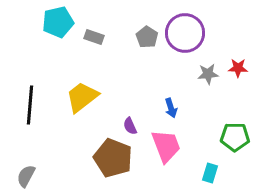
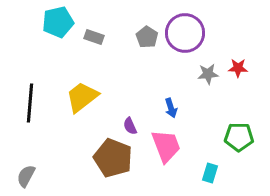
black line: moved 2 px up
green pentagon: moved 4 px right
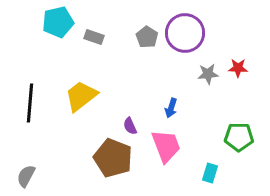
yellow trapezoid: moved 1 px left, 1 px up
blue arrow: rotated 36 degrees clockwise
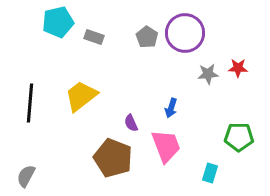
purple semicircle: moved 1 px right, 3 px up
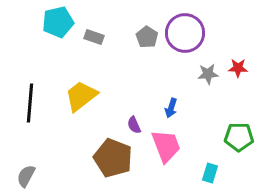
purple semicircle: moved 3 px right, 2 px down
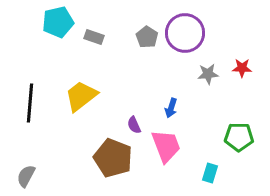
red star: moved 4 px right
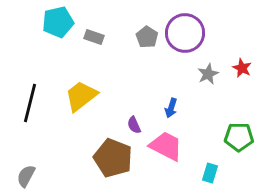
red star: rotated 24 degrees clockwise
gray star: rotated 20 degrees counterclockwise
black line: rotated 9 degrees clockwise
pink trapezoid: rotated 42 degrees counterclockwise
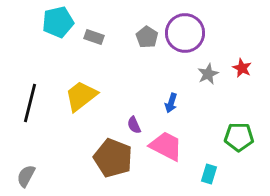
blue arrow: moved 5 px up
cyan rectangle: moved 1 px left, 1 px down
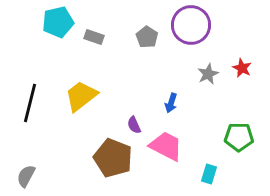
purple circle: moved 6 px right, 8 px up
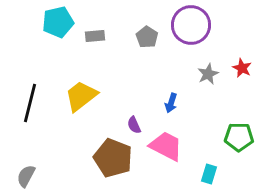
gray rectangle: moved 1 px right, 1 px up; rotated 24 degrees counterclockwise
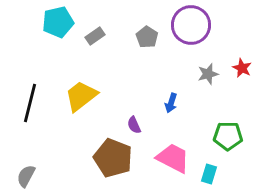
gray rectangle: rotated 30 degrees counterclockwise
gray star: rotated 10 degrees clockwise
green pentagon: moved 11 px left, 1 px up
pink trapezoid: moved 7 px right, 12 px down
